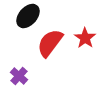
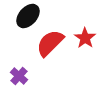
red semicircle: rotated 8 degrees clockwise
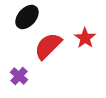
black ellipse: moved 1 px left, 1 px down
red semicircle: moved 2 px left, 3 px down
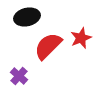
black ellipse: rotated 35 degrees clockwise
red star: moved 4 px left; rotated 15 degrees clockwise
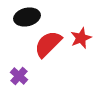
red semicircle: moved 2 px up
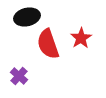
red star: rotated 10 degrees counterclockwise
red semicircle: rotated 64 degrees counterclockwise
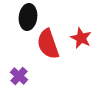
black ellipse: moved 1 px right; rotated 70 degrees counterclockwise
red star: rotated 15 degrees counterclockwise
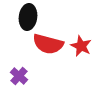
red star: moved 8 px down
red semicircle: rotated 56 degrees counterclockwise
